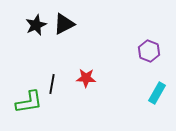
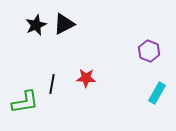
green L-shape: moved 4 px left
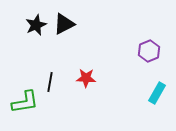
purple hexagon: rotated 15 degrees clockwise
black line: moved 2 px left, 2 px up
